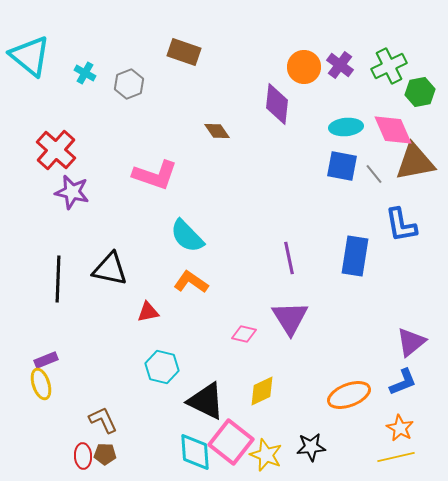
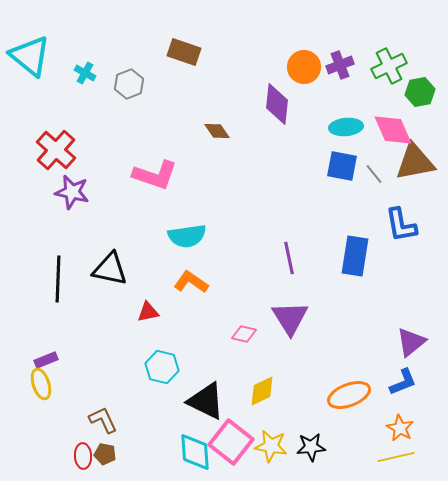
purple cross at (340, 65): rotated 32 degrees clockwise
cyan semicircle at (187, 236): rotated 54 degrees counterclockwise
brown pentagon at (105, 454): rotated 10 degrees clockwise
yellow star at (266, 455): moved 5 px right, 9 px up; rotated 12 degrees counterclockwise
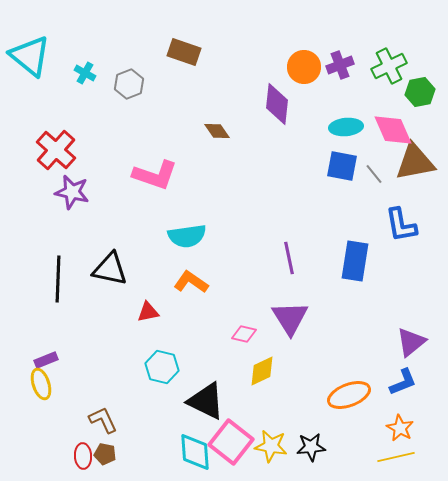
blue rectangle at (355, 256): moved 5 px down
yellow diamond at (262, 391): moved 20 px up
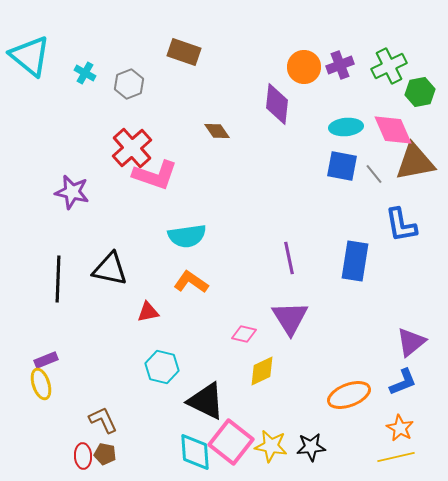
red cross at (56, 150): moved 76 px right, 2 px up; rotated 6 degrees clockwise
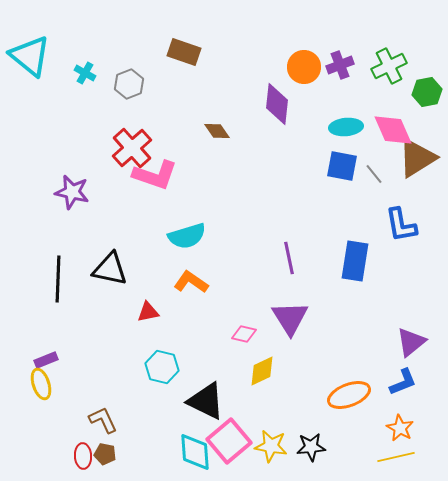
green hexagon at (420, 92): moved 7 px right
brown triangle at (415, 162): moved 2 px right, 4 px up; rotated 21 degrees counterclockwise
cyan semicircle at (187, 236): rotated 9 degrees counterclockwise
pink square at (231, 442): moved 2 px left, 1 px up; rotated 12 degrees clockwise
